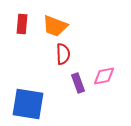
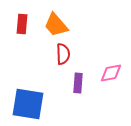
orange trapezoid: moved 1 px right, 1 px up; rotated 28 degrees clockwise
pink diamond: moved 7 px right, 3 px up
purple rectangle: rotated 24 degrees clockwise
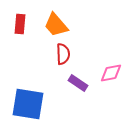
red rectangle: moved 2 px left
purple rectangle: rotated 60 degrees counterclockwise
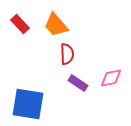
red rectangle: rotated 48 degrees counterclockwise
red semicircle: moved 4 px right
pink diamond: moved 5 px down
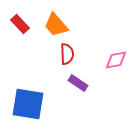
pink diamond: moved 5 px right, 18 px up
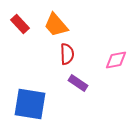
blue square: moved 2 px right
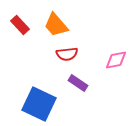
red rectangle: moved 1 px down
red semicircle: rotated 85 degrees clockwise
blue square: moved 9 px right; rotated 16 degrees clockwise
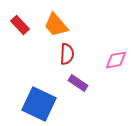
red semicircle: rotated 80 degrees counterclockwise
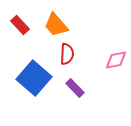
purple rectangle: moved 3 px left, 5 px down; rotated 12 degrees clockwise
blue square: moved 5 px left, 26 px up; rotated 16 degrees clockwise
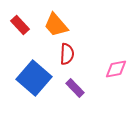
pink diamond: moved 9 px down
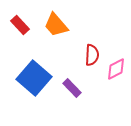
red semicircle: moved 25 px right, 1 px down
pink diamond: rotated 15 degrees counterclockwise
purple rectangle: moved 3 px left
